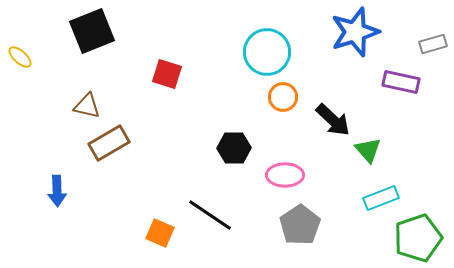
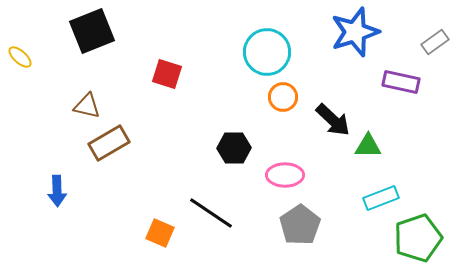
gray rectangle: moved 2 px right, 2 px up; rotated 20 degrees counterclockwise
green triangle: moved 4 px up; rotated 48 degrees counterclockwise
black line: moved 1 px right, 2 px up
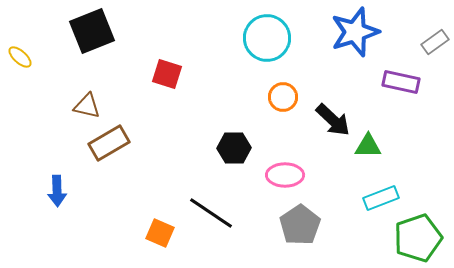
cyan circle: moved 14 px up
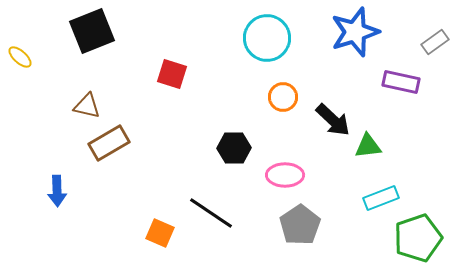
red square: moved 5 px right
green triangle: rotated 8 degrees counterclockwise
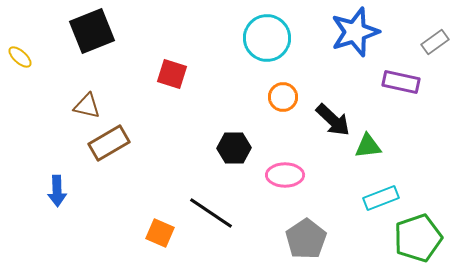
gray pentagon: moved 6 px right, 14 px down
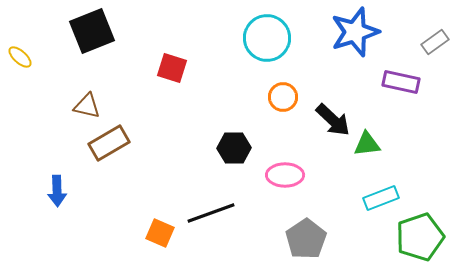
red square: moved 6 px up
green triangle: moved 1 px left, 2 px up
black line: rotated 54 degrees counterclockwise
green pentagon: moved 2 px right, 1 px up
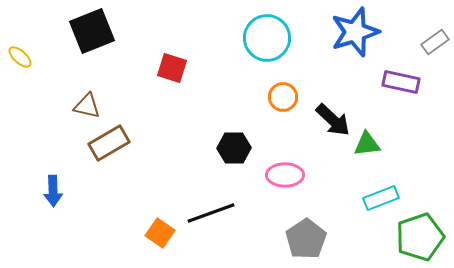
blue arrow: moved 4 px left
orange square: rotated 12 degrees clockwise
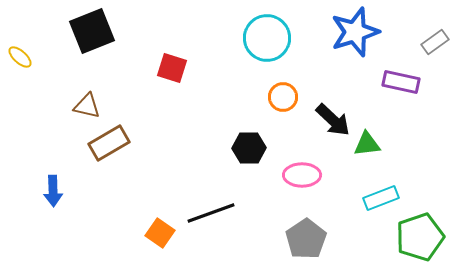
black hexagon: moved 15 px right
pink ellipse: moved 17 px right
